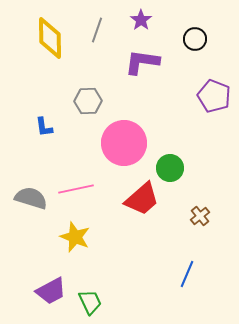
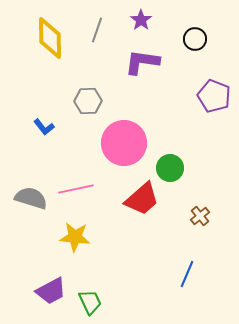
blue L-shape: rotated 30 degrees counterclockwise
yellow star: rotated 16 degrees counterclockwise
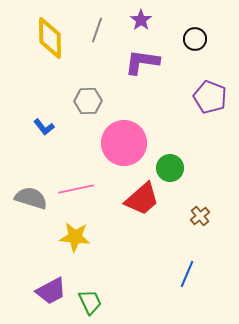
purple pentagon: moved 4 px left, 1 px down
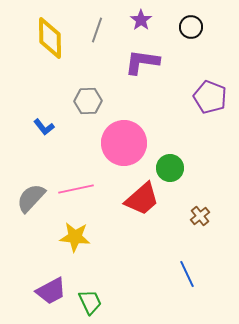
black circle: moved 4 px left, 12 px up
gray semicircle: rotated 64 degrees counterclockwise
blue line: rotated 48 degrees counterclockwise
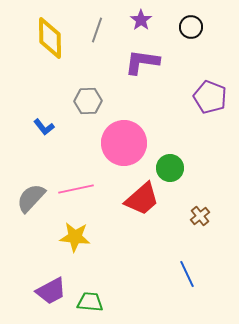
green trapezoid: rotated 60 degrees counterclockwise
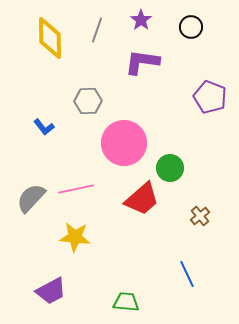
green trapezoid: moved 36 px right
